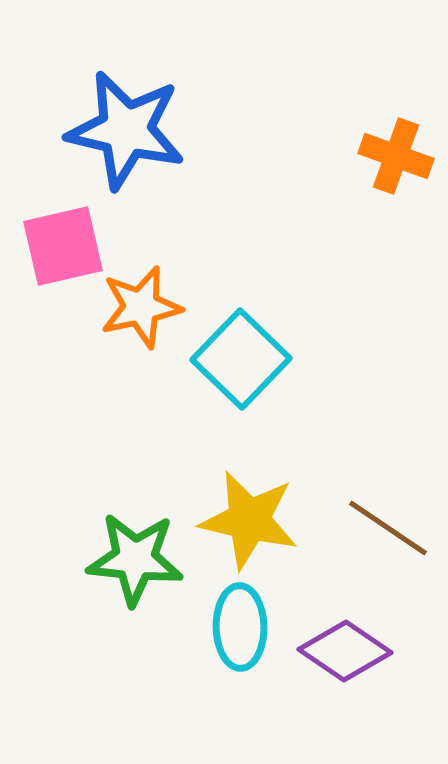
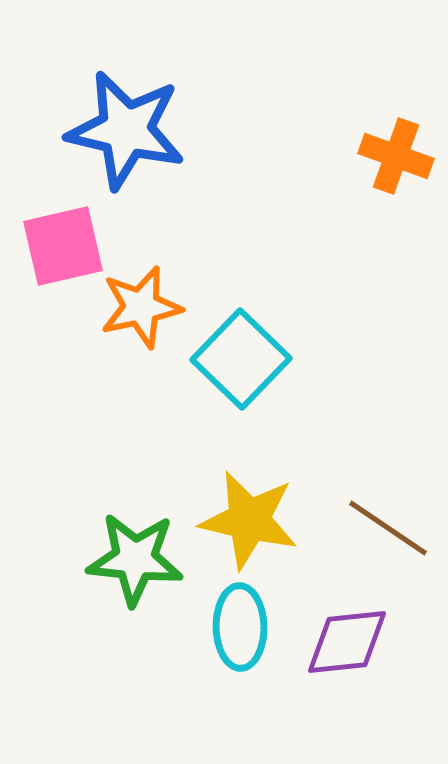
purple diamond: moved 2 px right, 9 px up; rotated 40 degrees counterclockwise
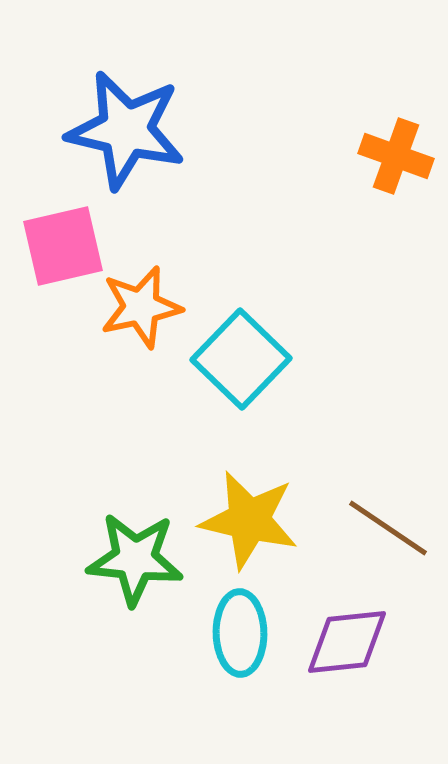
cyan ellipse: moved 6 px down
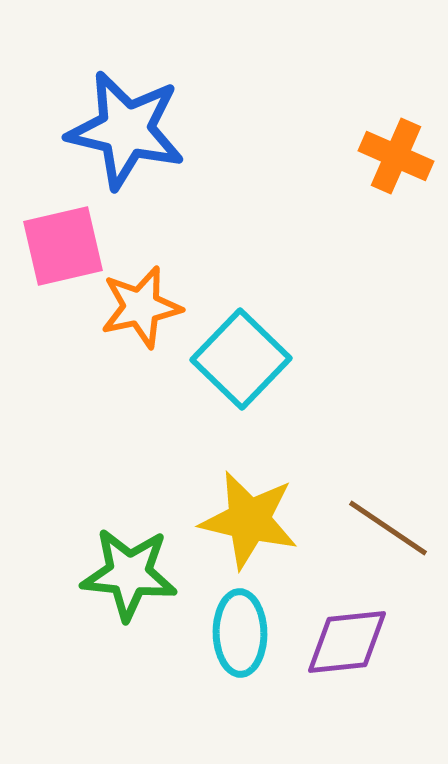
orange cross: rotated 4 degrees clockwise
green star: moved 6 px left, 15 px down
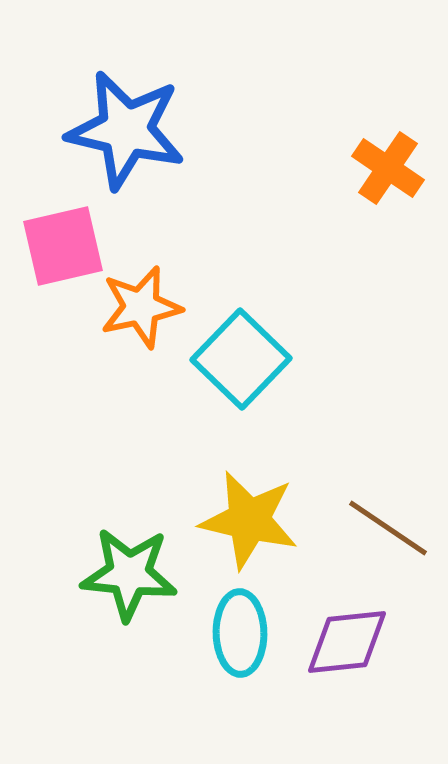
orange cross: moved 8 px left, 12 px down; rotated 10 degrees clockwise
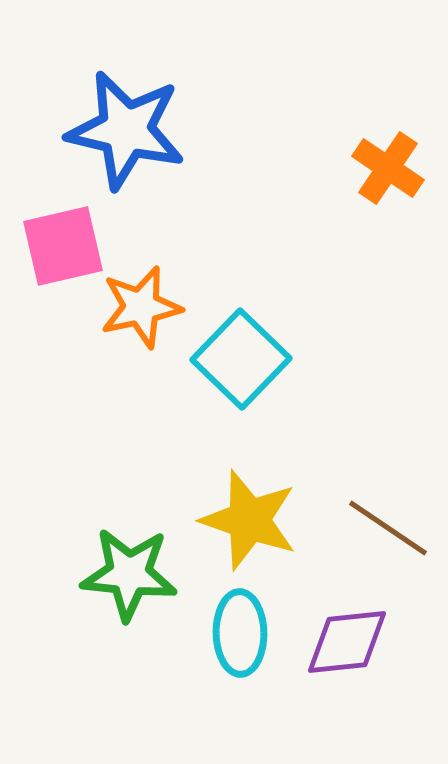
yellow star: rotated 6 degrees clockwise
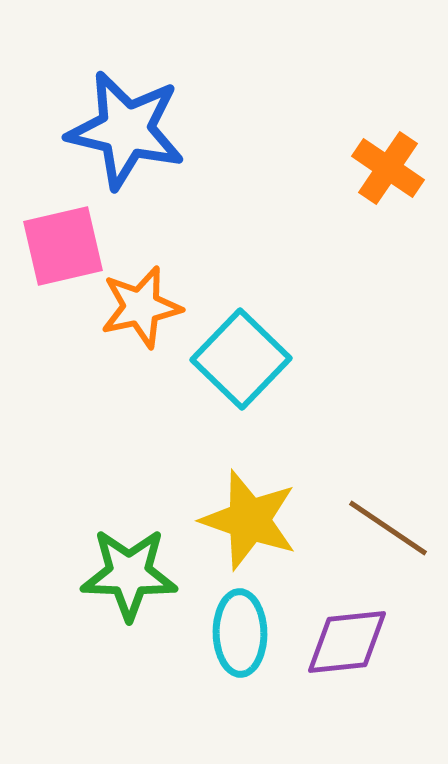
green star: rotated 4 degrees counterclockwise
